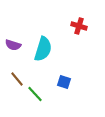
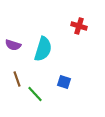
brown line: rotated 21 degrees clockwise
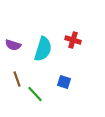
red cross: moved 6 px left, 14 px down
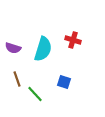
purple semicircle: moved 3 px down
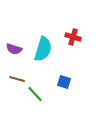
red cross: moved 3 px up
purple semicircle: moved 1 px right, 1 px down
brown line: rotated 56 degrees counterclockwise
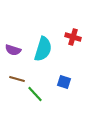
purple semicircle: moved 1 px left, 1 px down
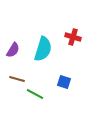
purple semicircle: rotated 77 degrees counterclockwise
green line: rotated 18 degrees counterclockwise
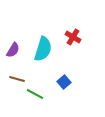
red cross: rotated 14 degrees clockwise
blue square: rotated 32 degrees clockwise
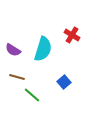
red cross: moved 1 px left, 2 px up
purple semicircle: rotated 91 degrees clockwise
brown line: moved 2 px up
green line: moved 3 px left, 1 px down; rotated 12 degrees clockwise
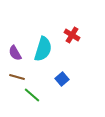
purple semicircle: moved 2 px right, 3 px down; rotated 28 degrees clockwise
blue square: moved 2 px left, 3 px up
